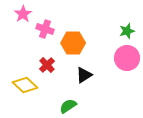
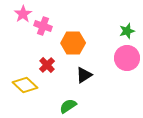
pink cross: moved 2 px left, 3 px up
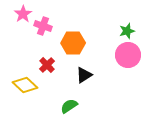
pink circle: moved 1 px right, 3 px up
green semicircle: moved 1 px right
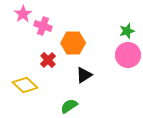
red cross: moved 1 px right, 5 px up
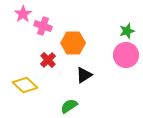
pink circle: moved 2 px left
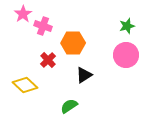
green star: moved 5 px up
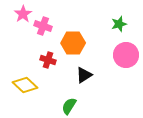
green star: moved 8 px left, 2 px up
red cross: rotated 28 degrees counterclockwise
green semicircle: rotated 24 degrees counterclockwise
